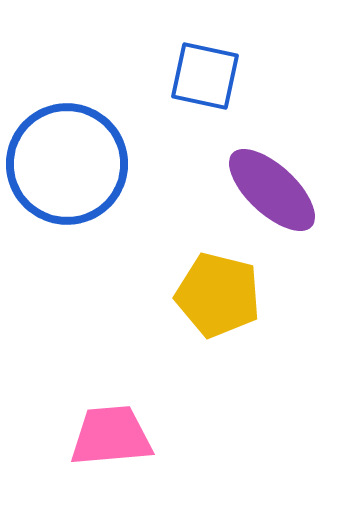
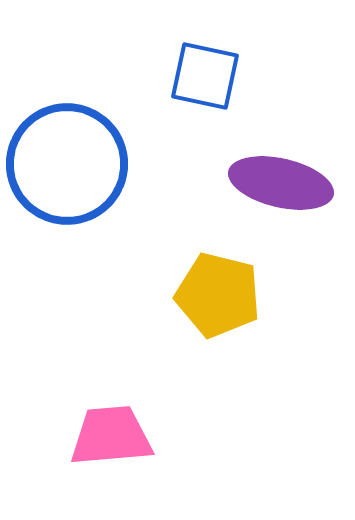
purple ellipse: moved 9 px right, 7 px up; rotated 30 degrees counterclockwise
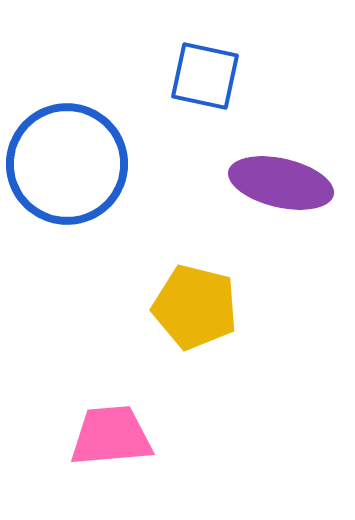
yellow pentagon: moved 23 px left, 12 px down
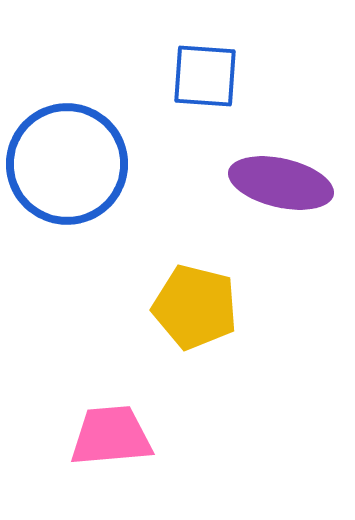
blue square: rotated 8 degrees counterclockwise
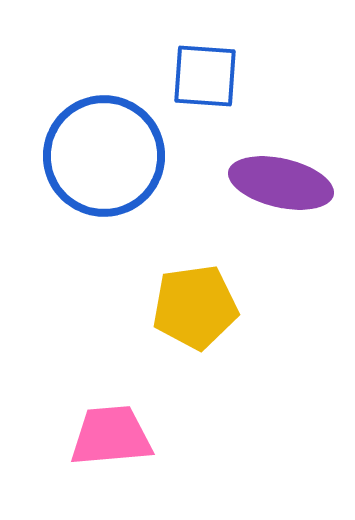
blue circle: moved 37 px right, 8 px up
yellow pentagon: rotated 22 degrees counterclockwise
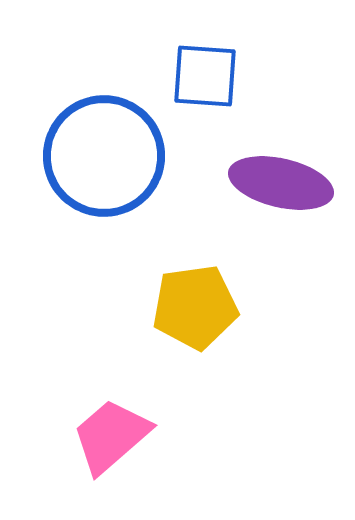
pink trapezoid: rotated 36 degrees counterclockwise
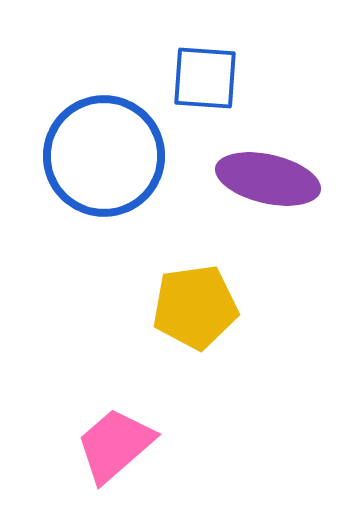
blue square: moved 2 px down
purple ellipse: moved 13 px left, 4 px up
pink trapezoid: moved 4 px right, 9 px down
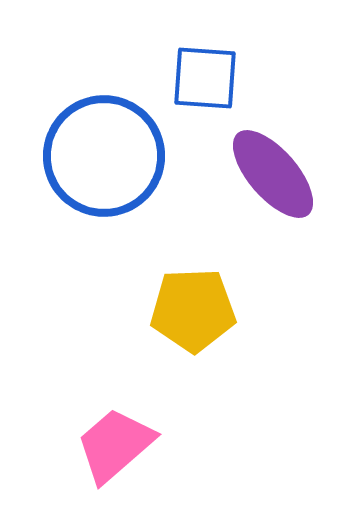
purple ellipse: moved 5 px right, 5 px up; rotated 36 degrees clockwise
yellow pentagon: moved 2 px left, 3 px down; rotated 6 degrees clockwise
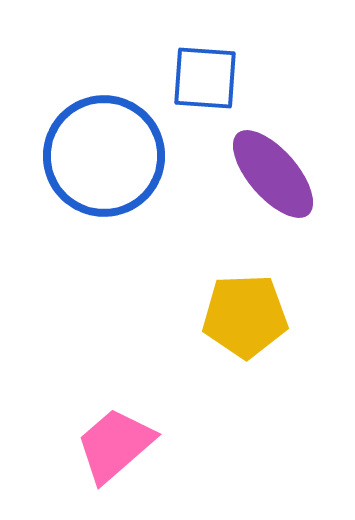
yellow pentagon: moved 52 px right, 6 px down
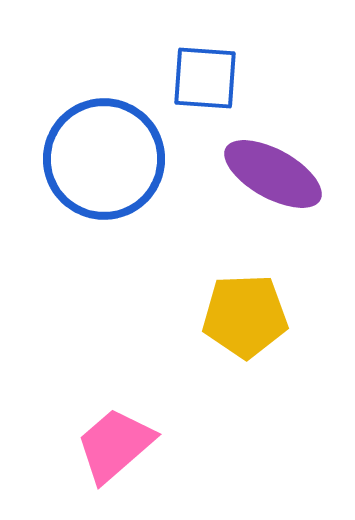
blue circle: moved 3 px down
purple ellipse: rotated 20 degrees counterclockwise
